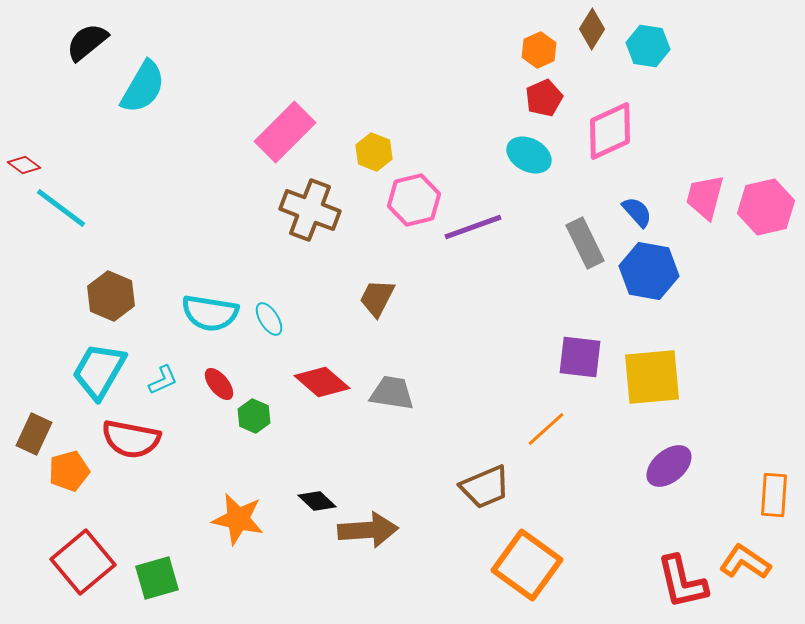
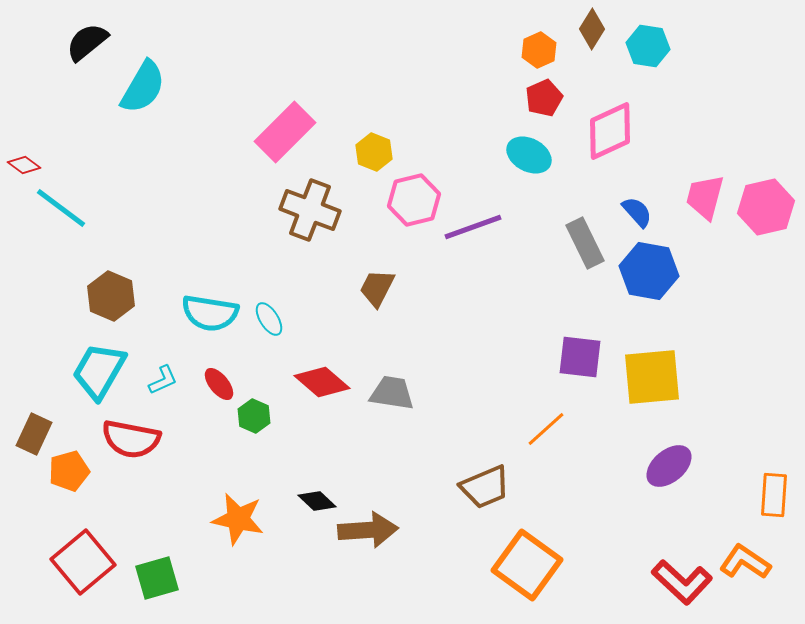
brown trapezoid at (377, 298): moved 10 px up
red L-shape at (682, 582): rotated 34 degrees counterclockwise
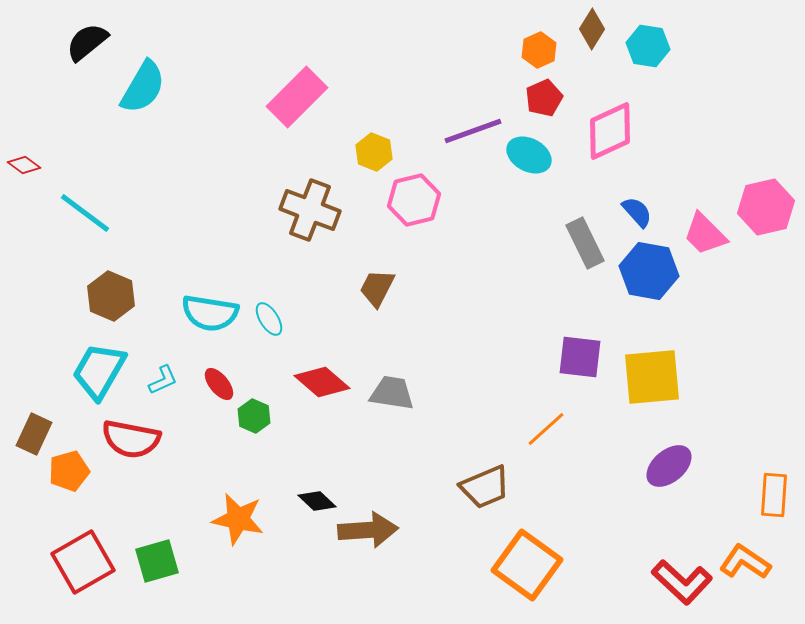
pink rectangle at (285, 132): moved 12 px right, 35 px up
pink trapezoid at (705, 197): moved 37 px down; rotated 60 degrees counterclockwise
cyan line at (61, 208): moved 24 px right, 5 px down
purple line at (473, 227): moved 96 px up
red square at (83, 562): rotated 10 degrees clockwise
green square at (157, 578): moved 17 px up
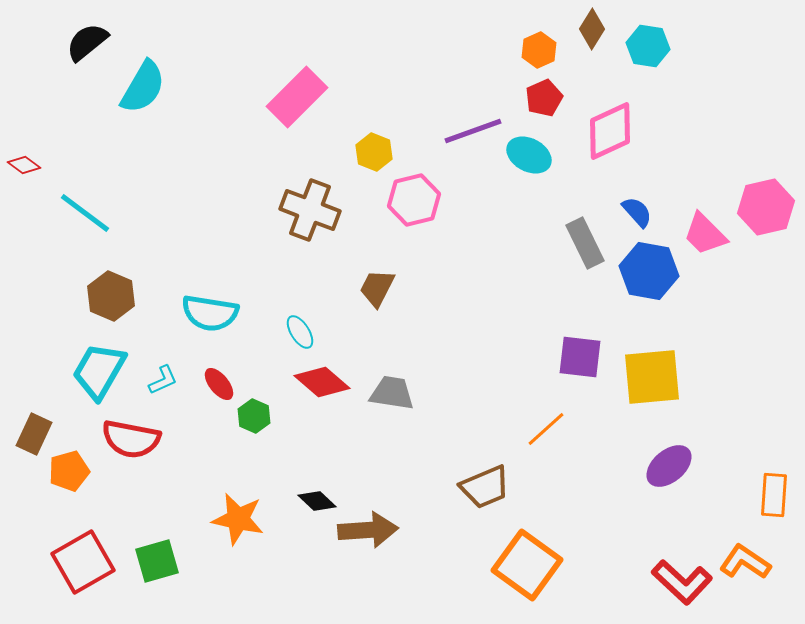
cyan ellipse at (269, 319): moved 31 px right, 13 px down
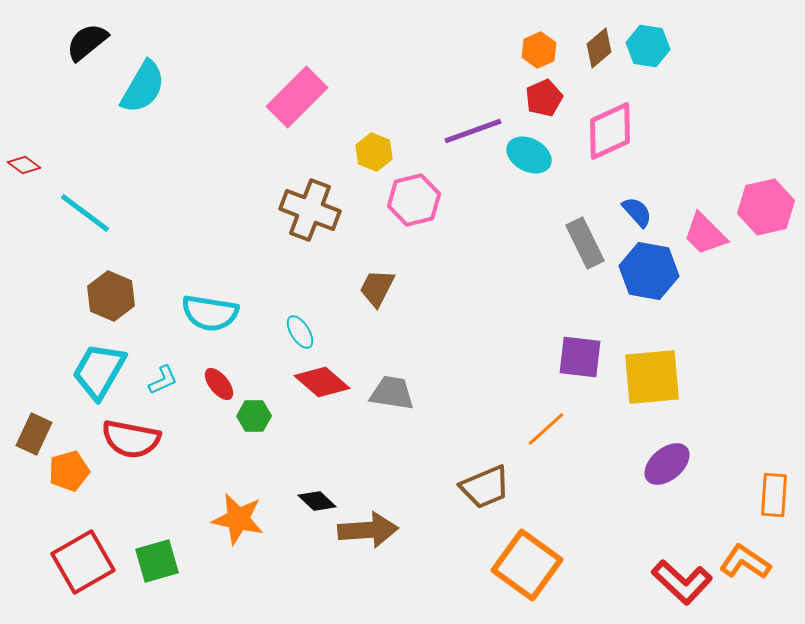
brown diamond at (592, 29): moved 7 px right, 19 px down; rotated 18 degrees clockwise
green hexagon at (254, 416): rotated 24 degrees counterclockwise
purple ellipse at (669, 466): moved 2 px left, 2 px up
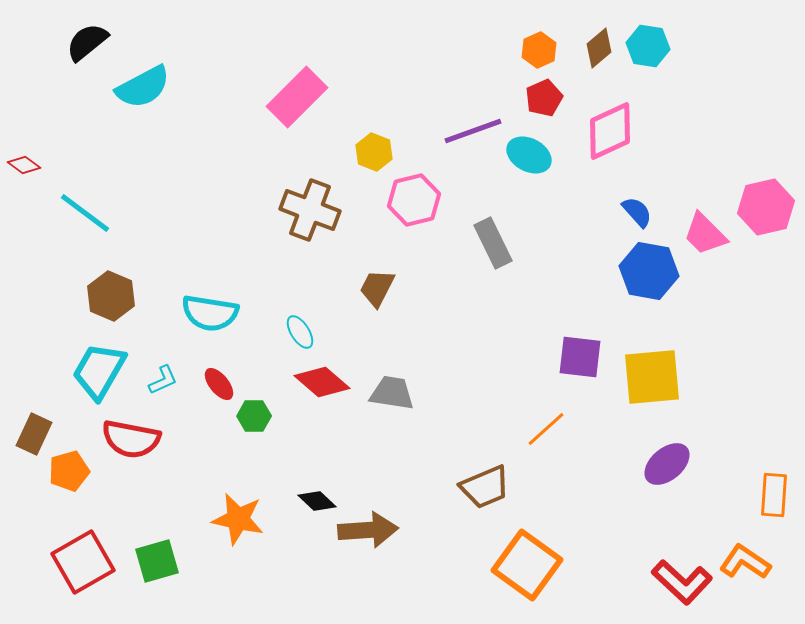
cyan semicircle at (143, 87): rotated 32 degrees clockwise
gray rectangle at (585, 243): moved 92 px left
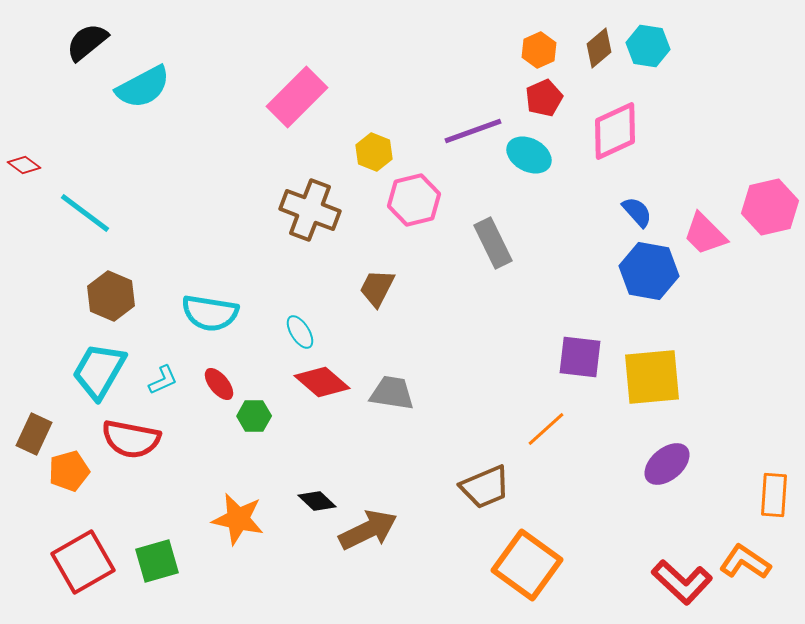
pink diamond at (610, 131): moved 5 px right
pink hexagon at (766, 207): moved 4 px right
brown arrow at (368, 530): rotated 22 degrees counterclockwise
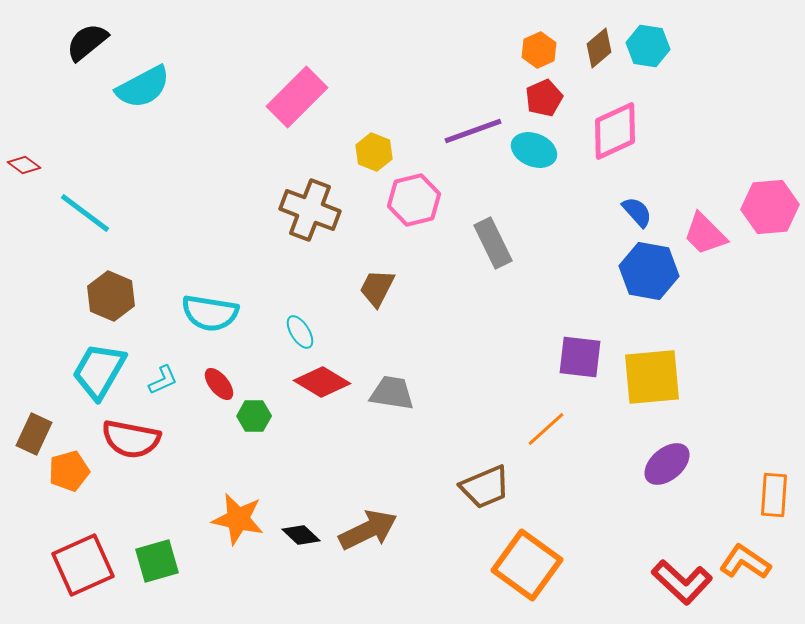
cyan ellipse at (529, 155): moved 5 px right, 5 px up; rotated 6 degrees counterclockwise
pink hexagon at (770, 207): rotated 8 degrees clockwise
red diamond at (322, 382): rotated 10 degrees counterclockwise
black diamond at (317, 501): moved 16 px left, 34 px down
red square at (83, 562): moved 3 px down; rotated 6 degrees clockwise
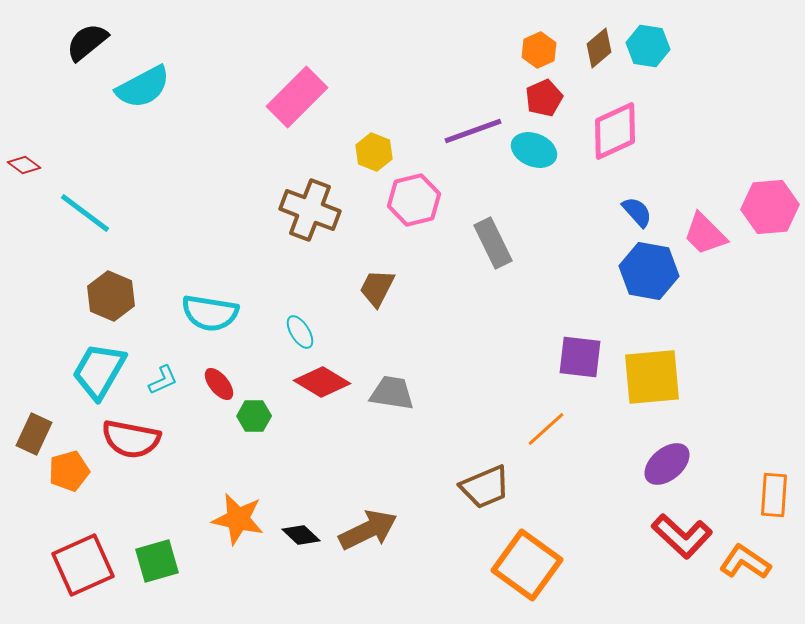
red L-shape at (682, 582): moved 46 px up
